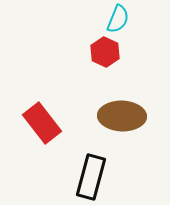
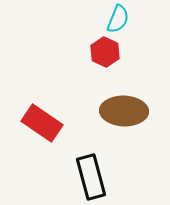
brown ellipse: moved 2 px right, 5 px up
red rectangle: rotated 18 degrees counterclockwise
black rectangle: rotated 30 degrees counterclockwise
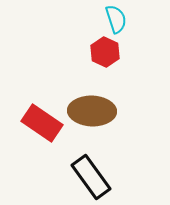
cyan semicircle: moved 2 px left; rotated 40 degrees counterclockwise
brown ellipse: moved 32 px left
black rectangle: rotated 21 degrees counterclockwise
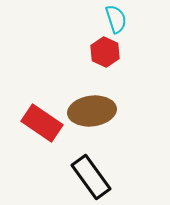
brown ellipse: rotated 9 degrees counterclockwise
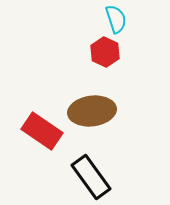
red rectangle: moved 8 px down
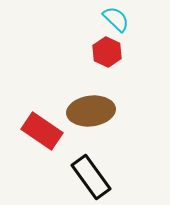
cyan semicircle: rotated 28 degrees counterclockwise
red hexagon: moved 2 px right
brown ellipse: moved 1 px left
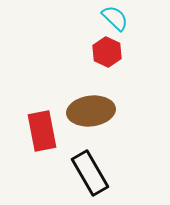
cyan semicircle: moved 1 px left, 1 px up
red rectangle: rotated 45 degrees clockwise
black rectangle: moved 1 px left, 4 px up; rotated 6 degrees clockwise
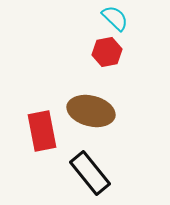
red hexagon: rotated 24 degrees clockwise
brown ellipse: rotated 21 degrees clockwise
black rectangle: rotated 9 degrees counterclockwise
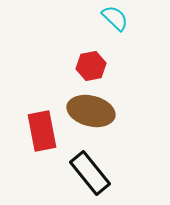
red hexagon: moved 16 px left, 14 px down
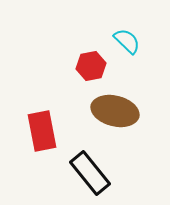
cyan semicircle: moved 12 px right, 23 px down
brown ellipse: moved 24 px right
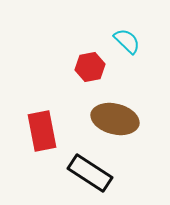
red hexagon: moved 1 px left, 1 px down
brown ellipse: moved 8 px down
black rectangle: rotated 18 degrees counterclockwise
